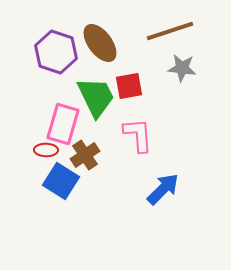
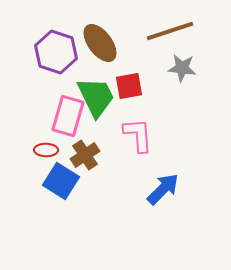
pink rectangle: moved 5 px right, 8 px up
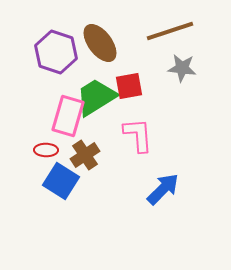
green trapezoid: rotated 96 degrees counterclockwise
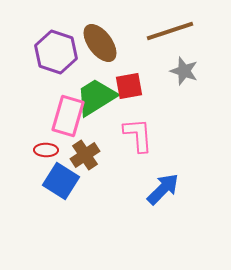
gray star: moved 2 px right, 3 px down; rotated 12 degrees clockwise
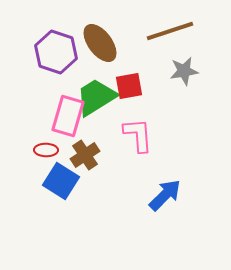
gray star: rotated 28 degrees counterclockwise
blue arrow: moved 2 px right, 6 px down
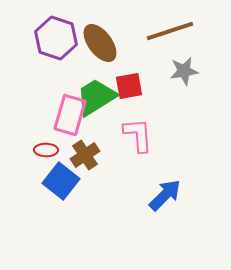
purple hexagon: moved 14 px up
pink rectangle: moved 2 px right, 1 px up
blue square: rotated 6 degrees clockwise
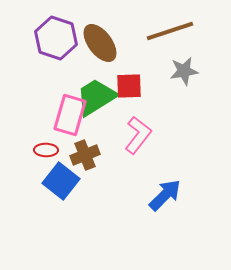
red square: rotated 8 degrees clockwise
pink L-shape: rotated 42 degrees clockwise
brown cross: rotated 12 degrees clockwise
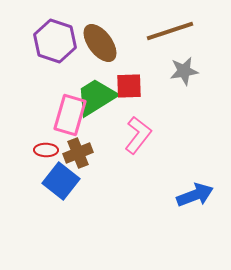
purple hexagon: moved 1 px left, 3 px down
brown cross: moved 7 px left, 2 px up
blue arrow: moved 30 px right; rotated 24 degrees clockwise
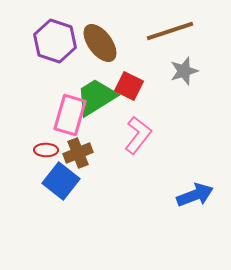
gray star: rotated 8 degrees counterclockwise
red square: rotated 28 degrees clockwise
